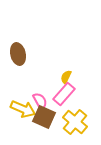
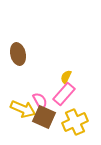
yellow cross: rotated 25 degrees clockwise
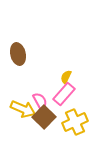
brown square: rotated 20 degrees clockwise
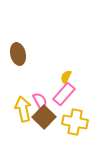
yellow arrow: rotated 125 degrees counterclockwise
yellow cross: rotated 35 degrees clockwise
